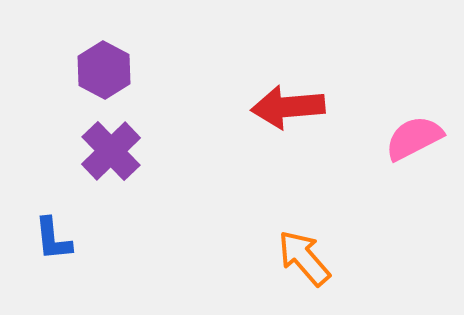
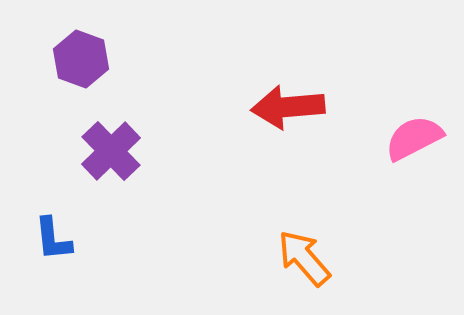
purple hexagon: moved 23 px left, 11 px up; rotated 8 degrees counterclockwise
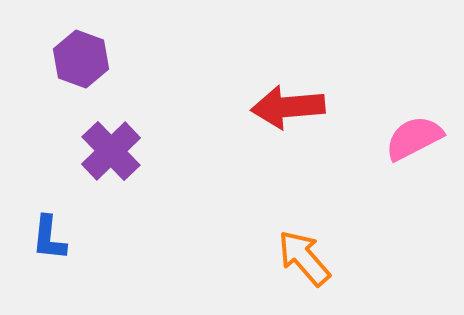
blue L-shape: moved 4 px left, 1 px up; rotated 12 degrees clockwise
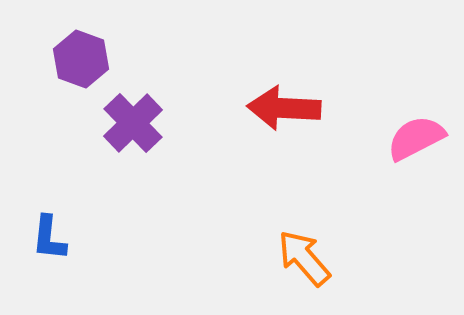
red arrow: moved 4 px left, 1 px down; rotated 8 degrees clockwise
pink semicircle: moved 2 px right
purple cross: moved 22 px right, 28 px up
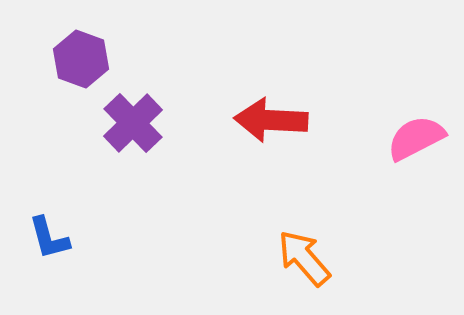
red arrow: moved 13 px left, 12 px down
blue L-shape: rotated 21 degrees counterclockwise
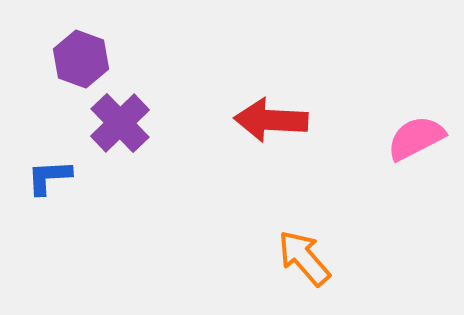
purple cross: moved 13 px left
blue L-shape: moved 61 px up; rotated 102 degrees clockwise
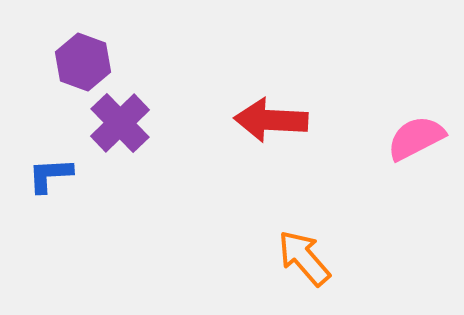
purple hexagon: moved 2 px right, 3 px down
blue L-shape: moved 1 px right, 2 px up
